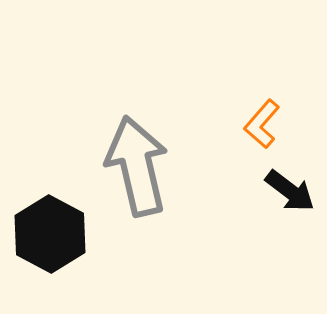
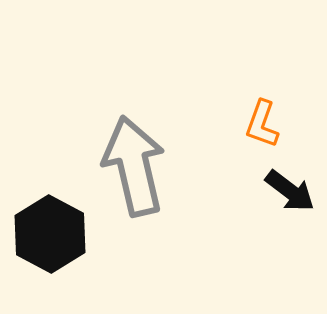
orange L-shape: rotated 21 degrees counterclockwise
gray arrow: moved 3 px left
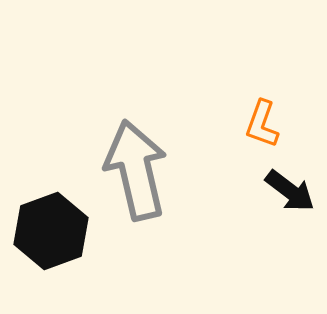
gray arrow: moved 2 px right, 4 px down
black hexagon: moved 1 px right, 3 px up; rotated 12 degrees clockwise
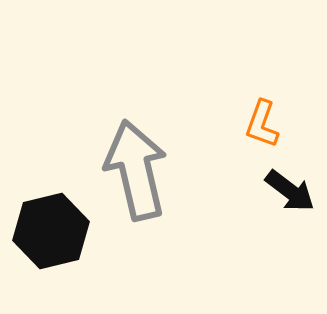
black hexagon: rotated 6 degrees clockwise
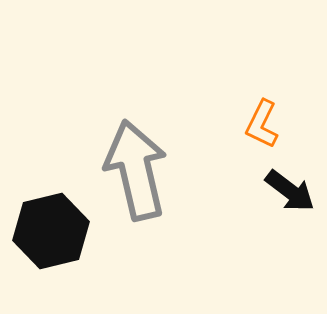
orange L-shape: rotated 6 degrees clockwise
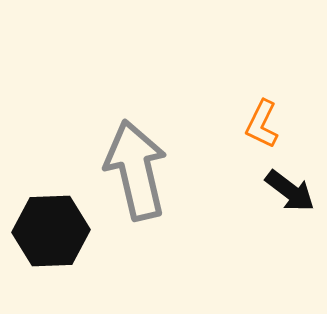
black hexagon: rotated 12 degrees clockwise
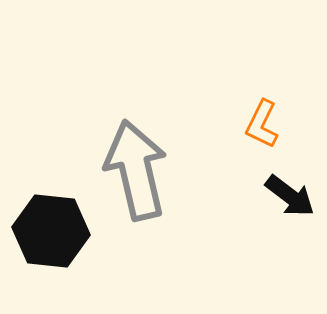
black arrow: moved 5 px down
black hexagon: rotated 8 degrees clockwise
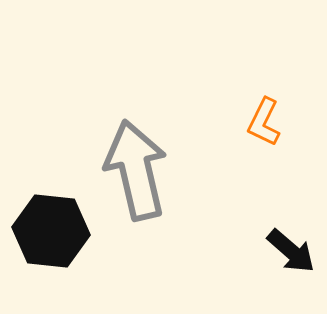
orange L-shape: moved 2 px right, 2 px up
black arrow: moved 1 px right, 55 px down; rotated 4 degrees clockwise
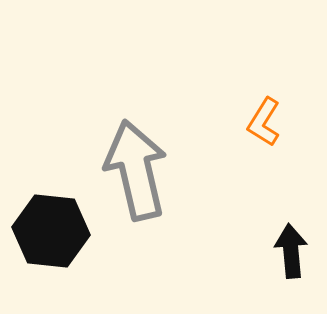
orange L-shape: rotated 6 degrees clockwise
black arrow: rotated 136 degrees counterclockwise
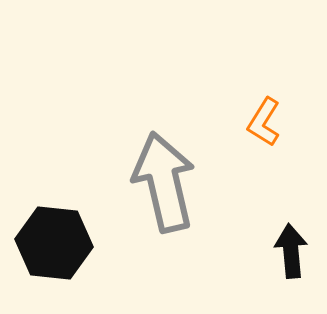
gray arrow: moved 28 px right, 12 px down
black hexagon: moved 3 px right, 12 px down
